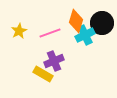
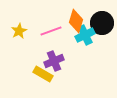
pink line: moved 1 px right, 2 px up
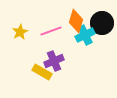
yellow star: moved 1 px right, 1 px down
yellow rectangle: moved 1 px left, 2 px up
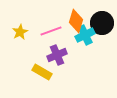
purple cross: moved 3 px right, 6 px up
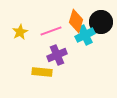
black circle: moved 1 px left, 1 px up
yellow rectangle: rotated 24 degrees counterclockwise
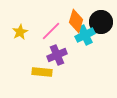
pink line: rotated 25 degrees counterclockwise
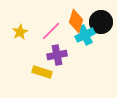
purple cross: rotated 12 degrees clockwise
yellow rectangle: rotated 12 degrees clockwise
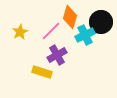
orange diamond: moved 6 px left, 4 px up
purple cross: rotated 18 degrees counterclockwise
